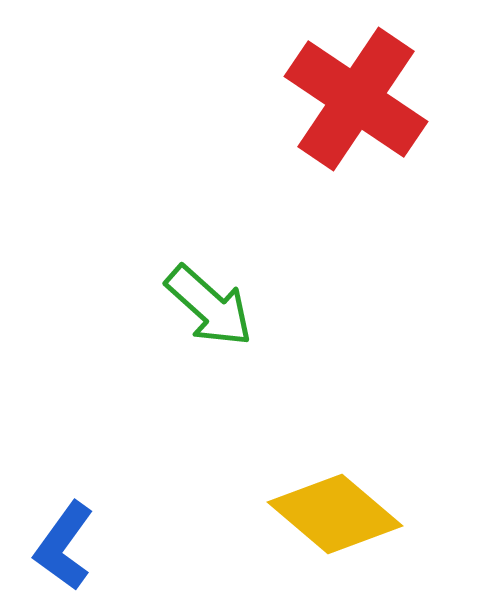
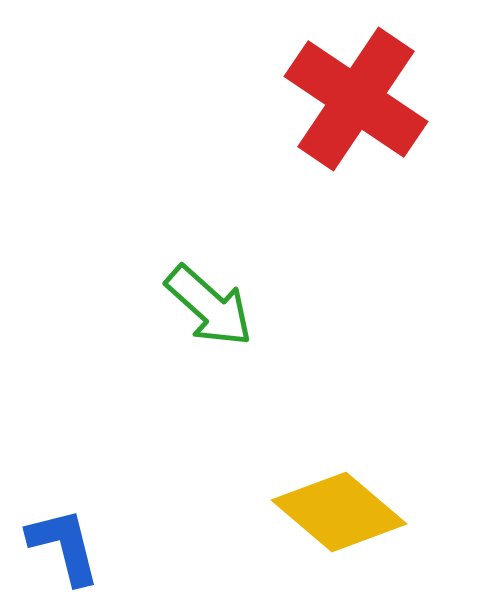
yellow diamond: moved 4 px right, 2 px up
blue L-shape: rotated 130 degrees clockwise
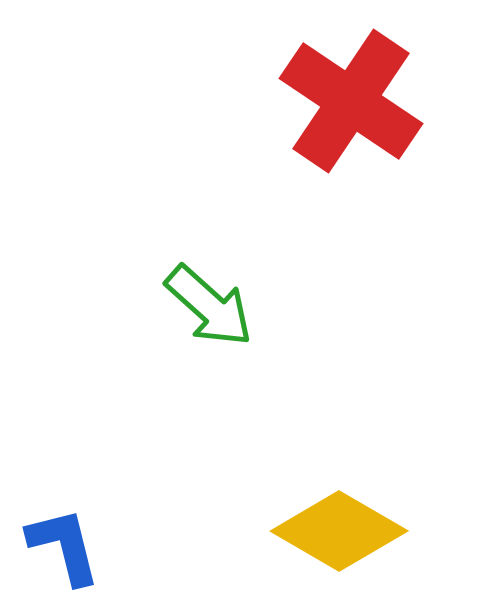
red cross: moved 5 px left, 2 px down
yellow diamond: moved 19 px down; rotated 10 degrees counterclockwise
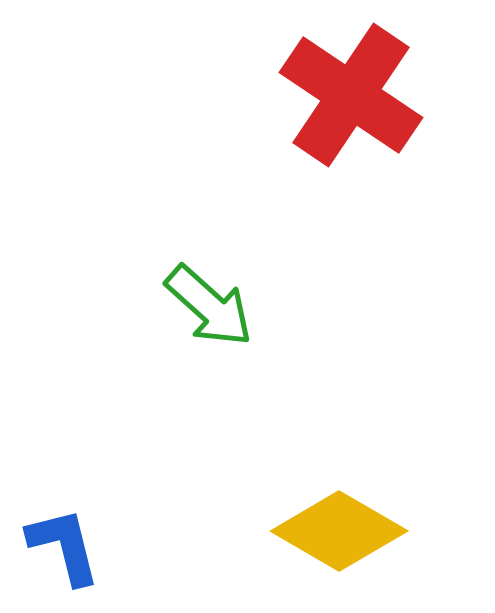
red cross: moved 6 px up
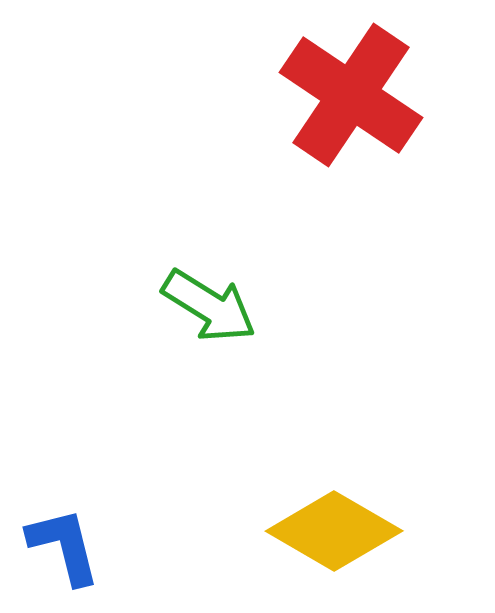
green arrow: rotated 10 degrees counterclockwise
yellow diamond: moved 5 px left
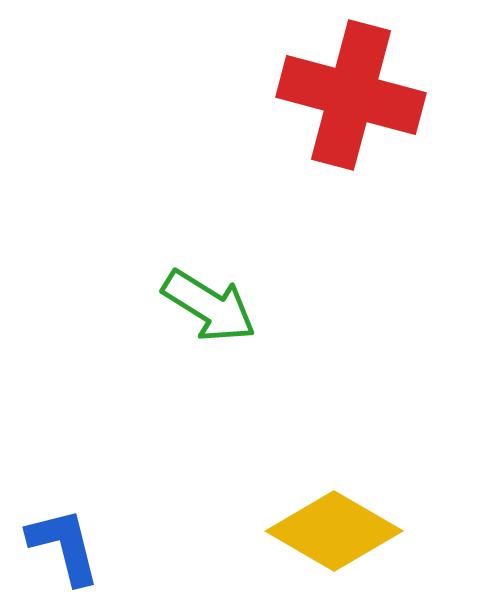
red cross: rotated 19 degrees counterclockwise
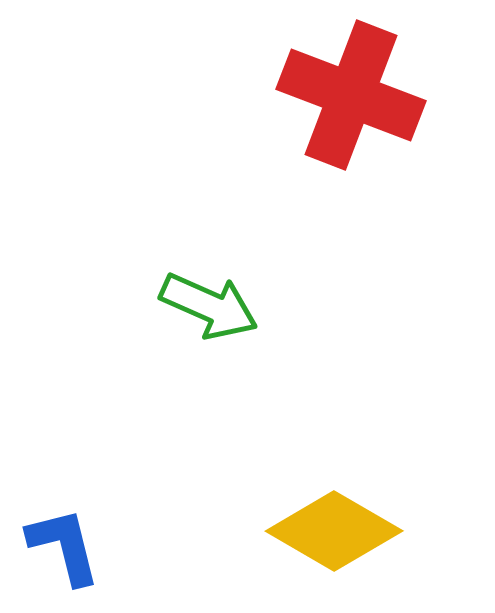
red cross: rotated 6 degrees clockwise
green arrow: rotated 8 degrees counterclockwise
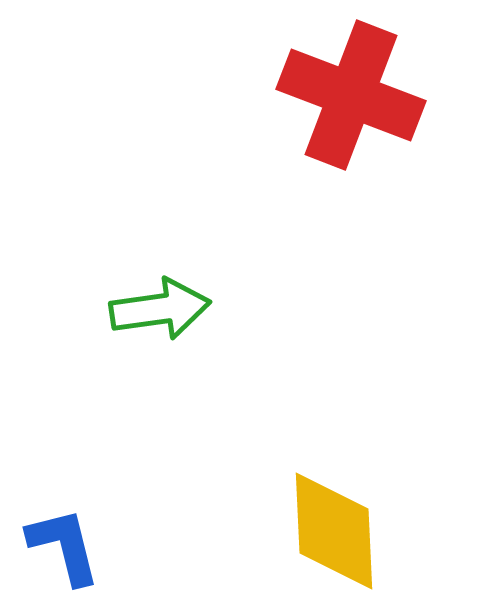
green arrow: moved 49 px left, 3 px down; rotated 32 degrees counterclockwise
yellow diamond: rotated 57 degrees clockwise
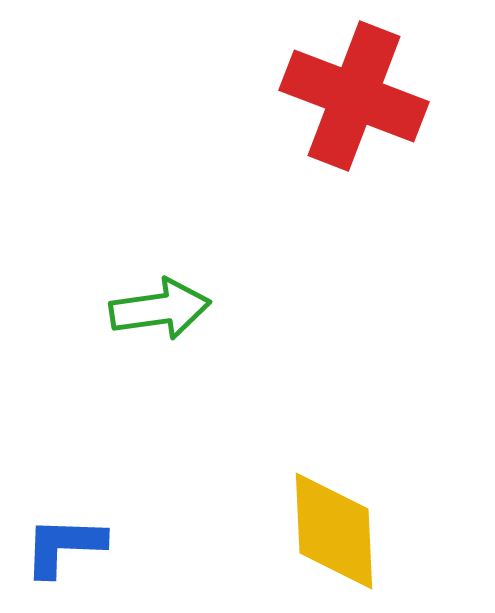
red cross: moved 3 px right, 1 px down
blue L-shape: rotated 74 degrees counterclockwise
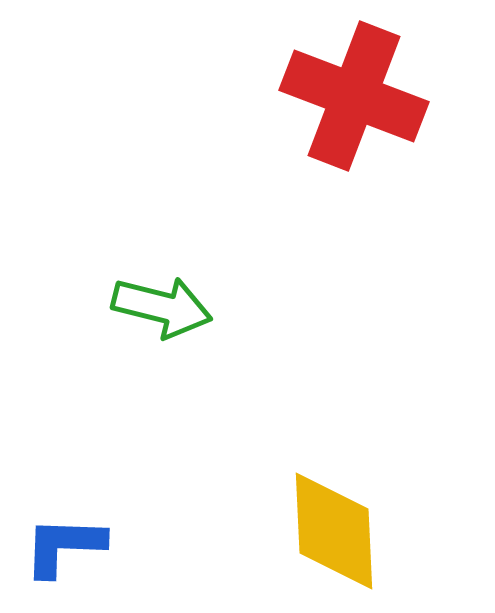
green arrow: moved 2 px right, 2 px up; rotated 22 degrees clockwise
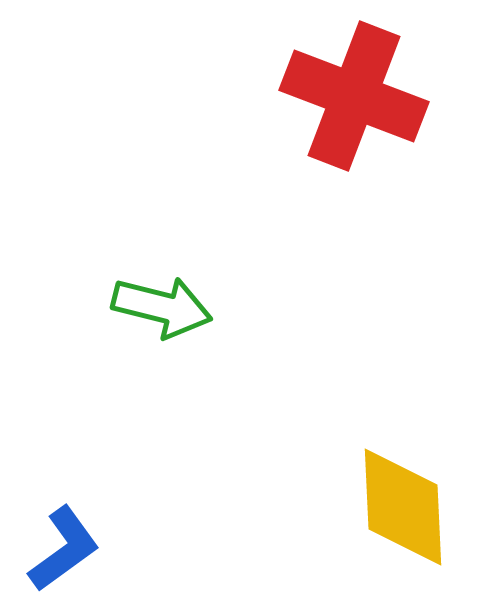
yellow diamond: moved 69 px right, 24 px up
blue L-shape: moved 3 px down; rotated 142 degrees clockwise
